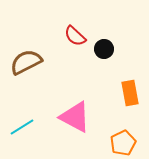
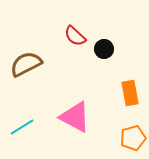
brown semicircle: moved 2 px down
orange pentagon: moved 10 px right, 5 px up; rotated 10 degrees clockwise
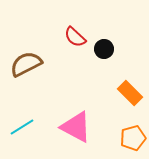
red semicircle: moved 1 px down
orange rectangle: rotated 35 degrees counterclockwise
pink triangle: moved 1 px right, 10 px down
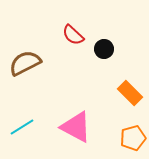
red semicircle: moved 2 px left, 2 px up
brown semicircle: moved 1 px left, 1 px up
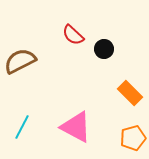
brown semicircle: moved 5 px left, 2 px up
cyan line: rotated 30 degrees counterclockwise
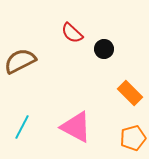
red semicircle: moved 1 px left, 2 px up
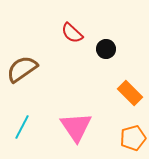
black circle: moved 2 px right
brown semicircle: moved 2 px right, 8 px down; rotated 8 degrees counterclockwise
pink triangle: rotated 28 degrees clockwise
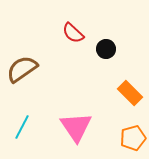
red semicircle: moved 1 px right
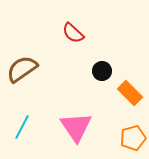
black circle: moved 4 px left, 22 px down
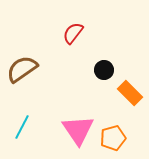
red semicircle: rotated 85 degrees clockwise
black circle: moved 2 px right, 1 px up
pink triangle: moved 2 px right, 3 px down
orange pentagon: moved 20 px left
